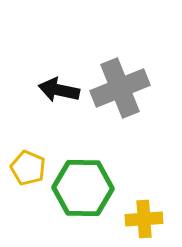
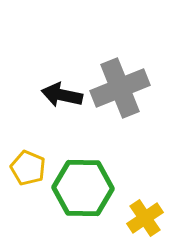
black arrow: moved 3 px right, 5 px down
yellow cross: moved 1 px right, 1 px up; rotated 30 degrees counterclockwise
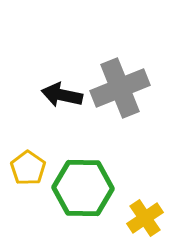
yellow pentagon: rotated 12 degrees clockwise
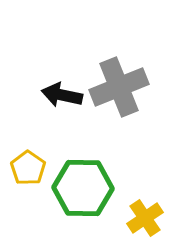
gray cross: moved 1 px left, 1 px up
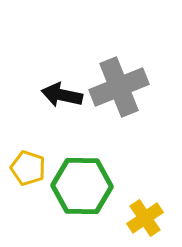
yellow pentagon: rotated 16 degrees counterclockwise
green hexagon: moved 1 px left, 2 px up
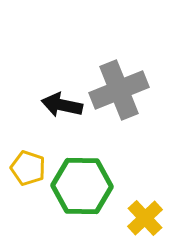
gray cross: moved 3 px down
black arrow: moved 10 px down
yellow cross: rotated 9 degrees counterclockwise
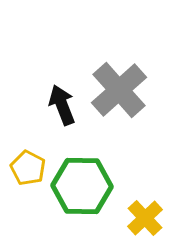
gray cross: rotated 20 degrees counterclockwise
black arrow: rotated 57 degrees clockwise
yellow pentagon: rotated 8 degrees clockwise
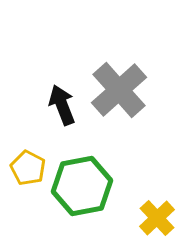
green hexagon: rotated 12 degrees counterclockwise
yellow cross: moved 12 px right
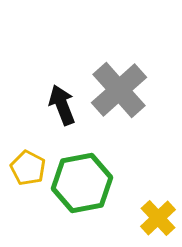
green hexagon: moved 3 px up
yellow cross: moved 1 px right
